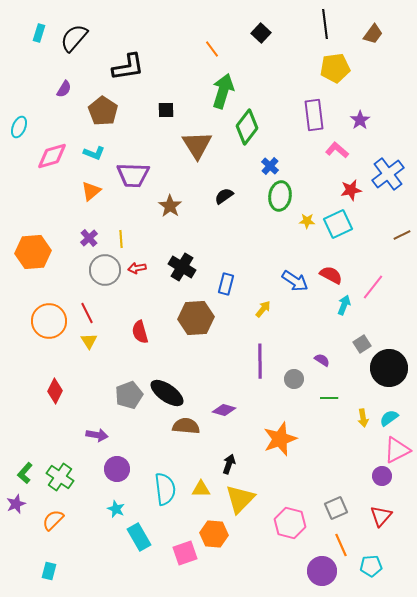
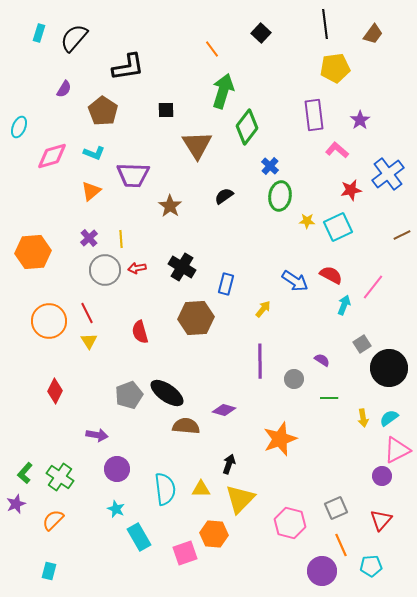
cyan square at (338, 224): moved 3 px down
red triangle at (381, 516): moved 4 px down
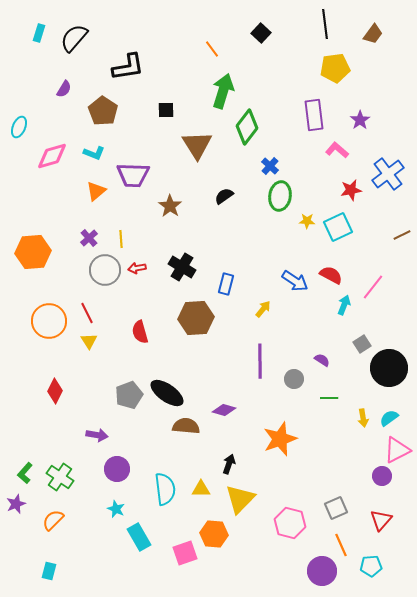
orange triangle at (91, 191): moved 5 px right
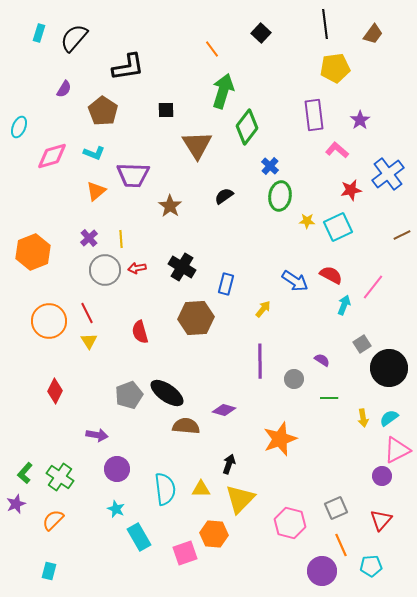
orange hexagon at (33, 252): rotated 16 degrees counterclockwise
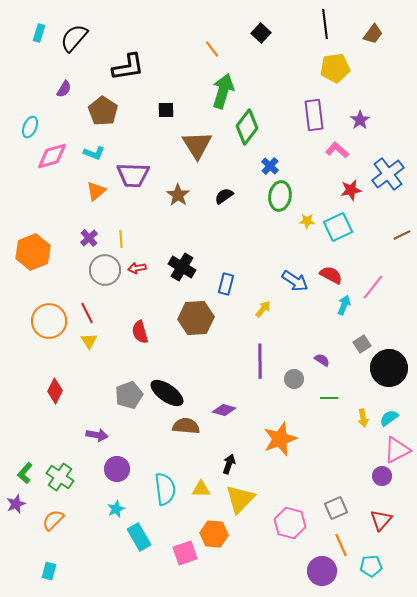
cyan ellipse at (19, 127): moved 11 px right
brown star at (170, 206): moved 8 px right, 11 px up
cyan star at (116, 509): rotated 24 degrees clockwise
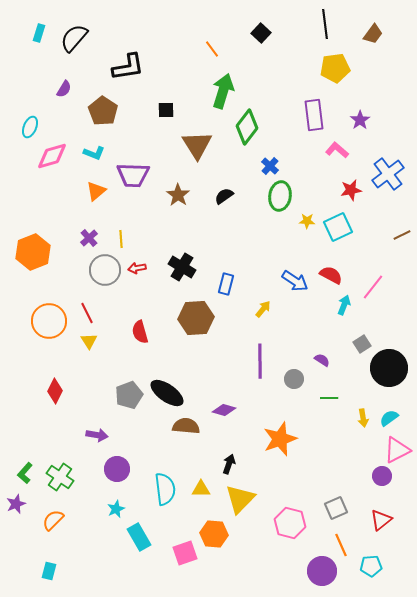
red triangle at (381, 520): rotated 10 degrees clockwise
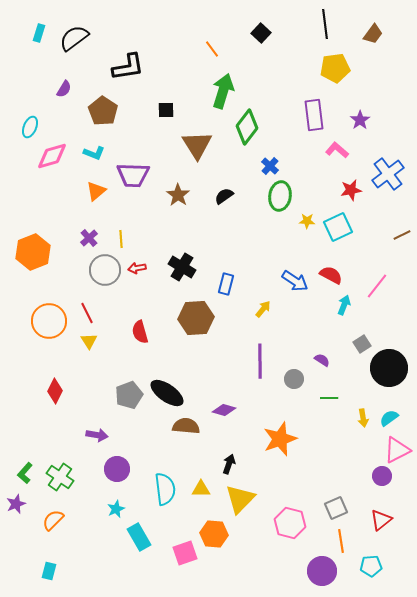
black semicircle at (74, 38): rotated 12 degrees clockwise
pink line at (373, 287): moved 4 px right, 1 px up
orange line at (341, 545): moved 4 px up; rotated 15 degrees clockwise
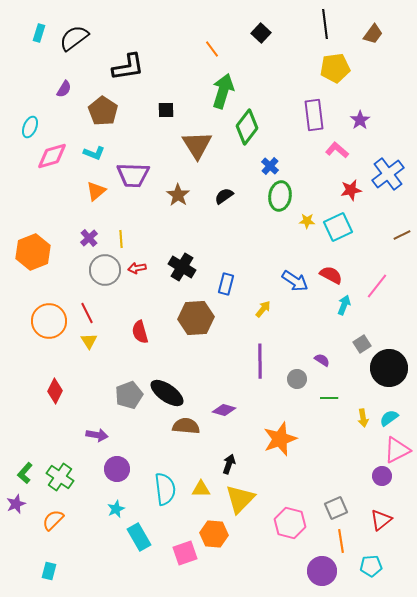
gray circle at (294, 379): moved 3 px right
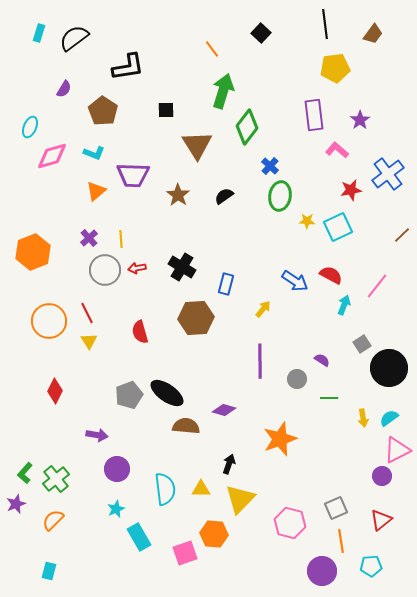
brown line at (402, 235): rotated 18 degrees counterclockwise
green cross at (60, 477): moved 4 px left, 2 px down; rotated 16 degrees clockwise
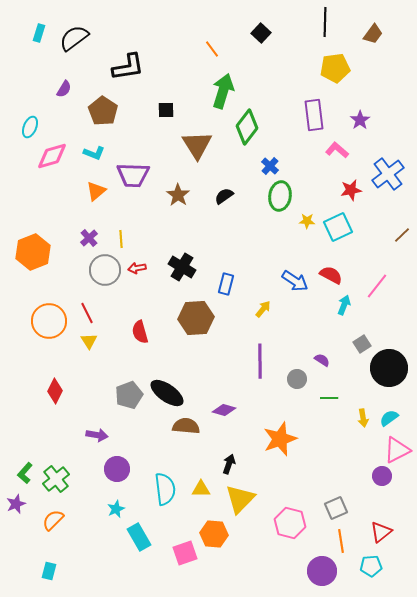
black line at (325, 24): moved 2 px up; rotated 8 degrees clockwise
red triangle at (381, 520): moved 12 px down
